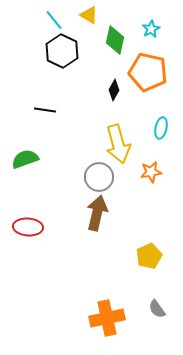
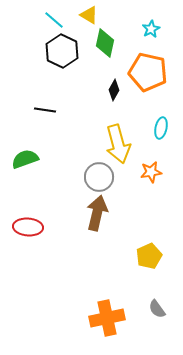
cyan line: rotated 10 degrees counterclockwise
green diamond: moved 10 px left, 3 px down
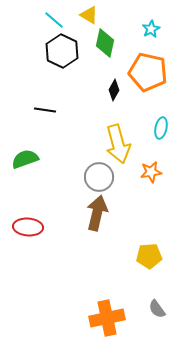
yellow pentagon: rotated 20 degrees clockwise
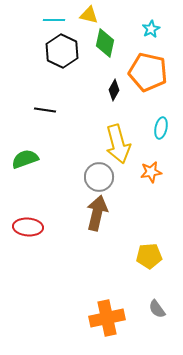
yellow triangle: rotated 18 degrees counterclockwise
cyan line: rotated 40 degrees counterclockwise
